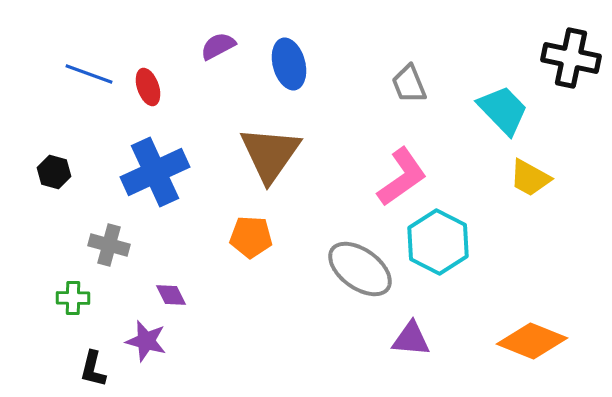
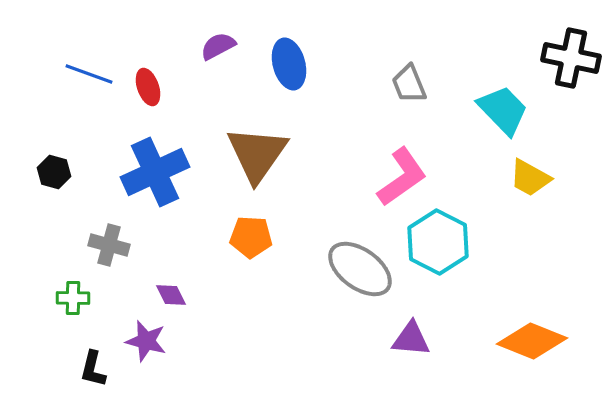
brown triangle: moved 13 px left
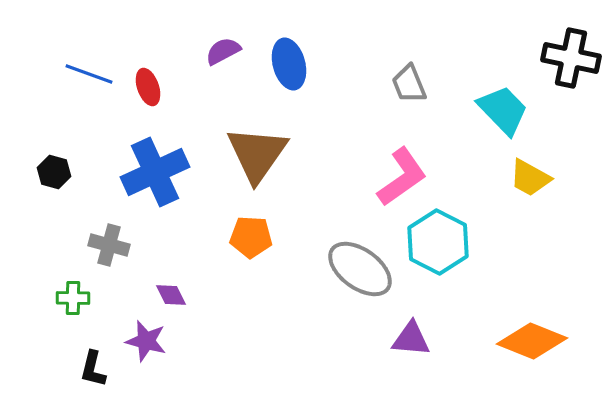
purple semicircle: moved 5 px right, 5 px down
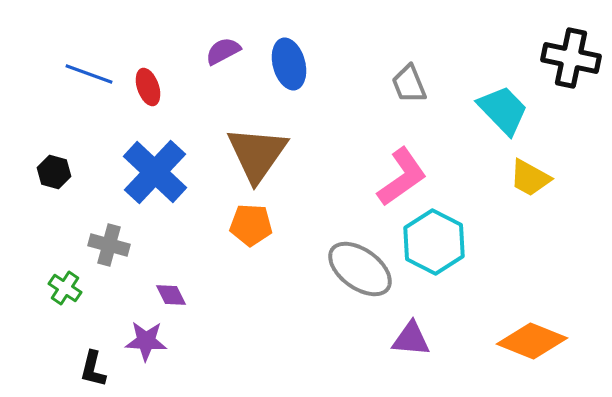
blue cross: rotated 22 degrees counterclockwise
orange pentagon: moved 12 px up
cyan hexagon: moved 4 px left
green cross: moved 8 px left, 10 px up; rotated 32 degrees clockwise
purple star: rotated 12 degrees counterclockwise
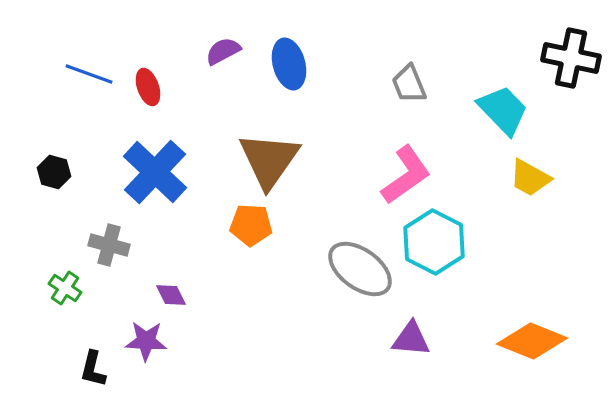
brown triangle: moved 12 px right, 6 px down
pink L-shape: moved 4 px right, 2 px up
